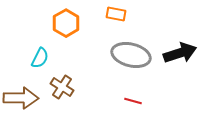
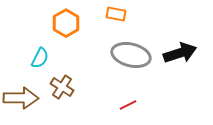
red line: moved 5 px left, 4 px down; rotated 42 degrees counterclockwise
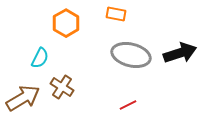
brown arrow: moved 2 px right; rotated 32 degrees counterclockwise
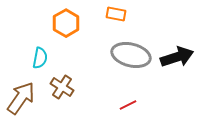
black arrow: moved 3 px left, 4 px down
cyan semicircle: rotated 15 degrees counterclockwise
brown arrow: moved 2 px left; rotated 24 degrees counterclockwise
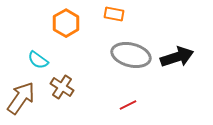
orange rectangle: moved 2 px left
cyan semicircle: moved 2 px left, 2 px down; rotated 115 degrees clockwise
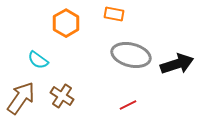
black arrow: moved 7 px down
brown cross: moved 9 px down
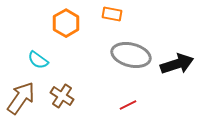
orange rectangle: moved 2 px left
